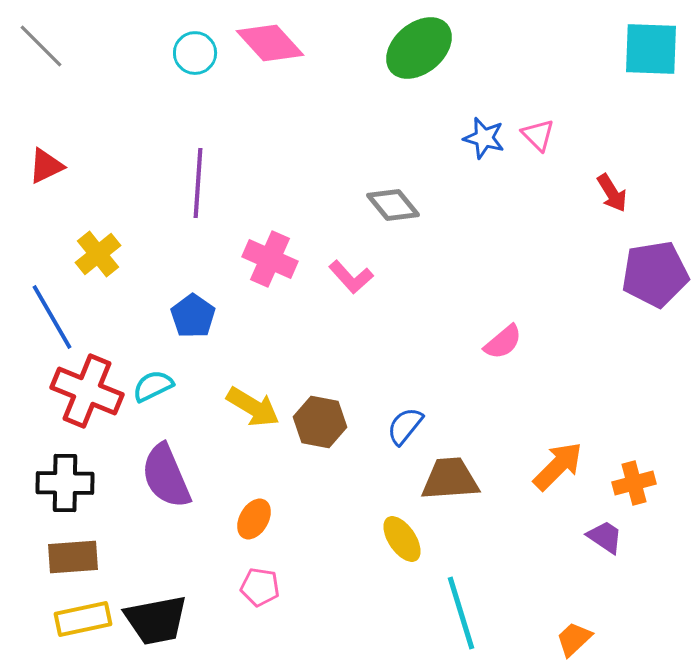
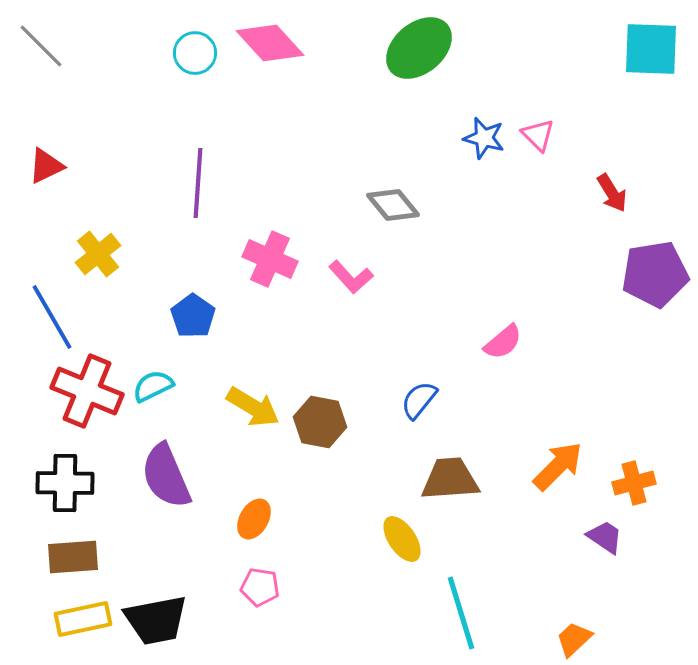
blue semicircle: moved 14 px right, 26 px up
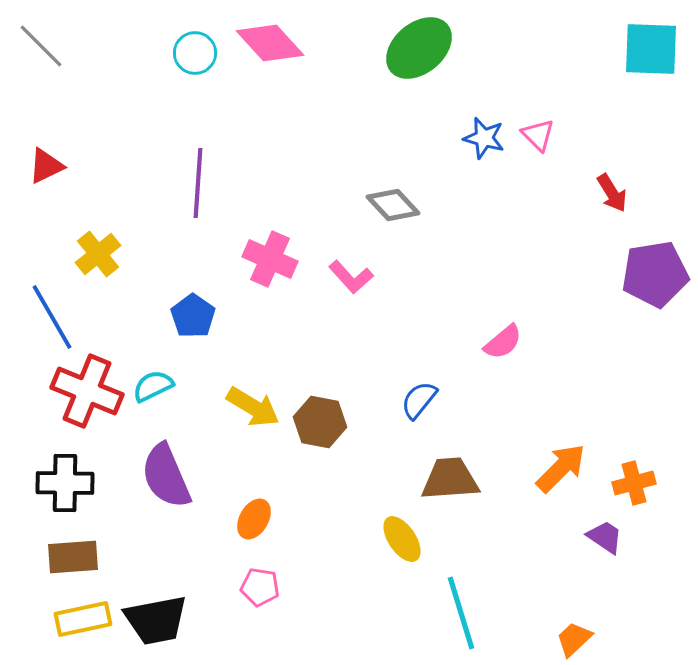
gray diamond: rotated 4 degrees counterclockwise
orange arrow: moved 3 px right, 2 px down
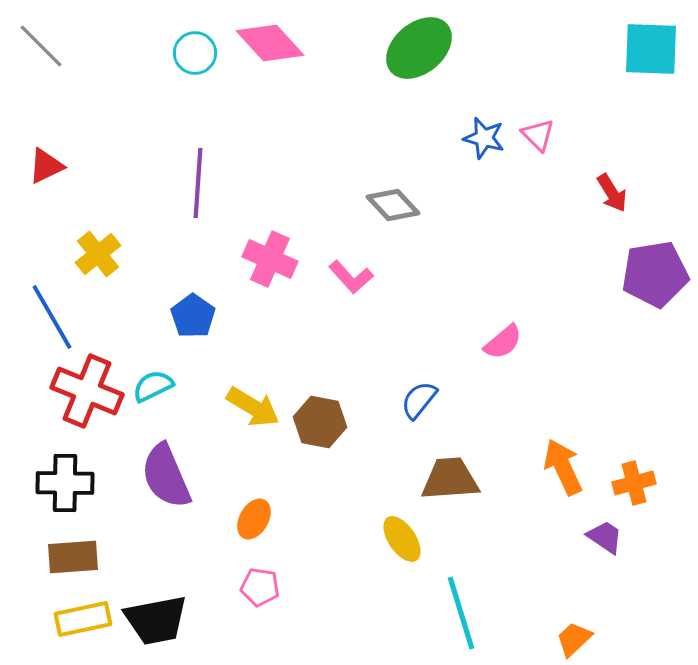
orange arrow: moved 2 px right, 1 px up; rotated 70 degrees counterclockwise
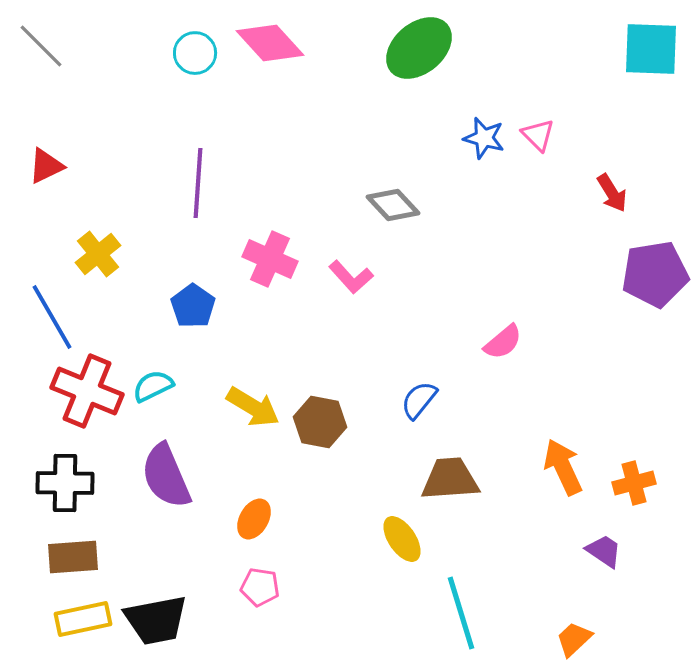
blue pentagon: moved 10 px up
purple trapezoid: moved 1 px left, 14 px down
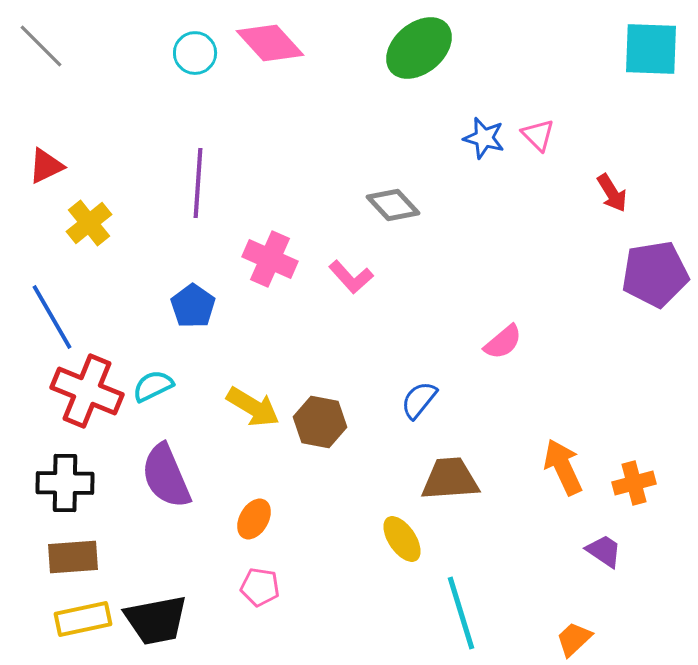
yellow cross: moved 9 px left, 31 px up
